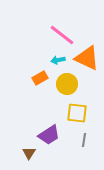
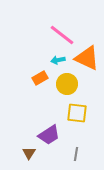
gray line: moved 8 px left, 14 px down
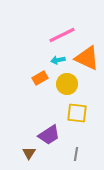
pink line: rotated 64 degrees counterclockwise
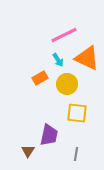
pink line: moved 2 px right
cyan arrow: rotated 112 degrees counterclockwise
purple trapezoid: rotated 45 degrees counterclockwise
brown triangle: moved 1 px left, 2 px up
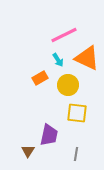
yellow circle: moved 1 px right, 1 px down
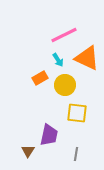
yellow circle: moved 3 px left
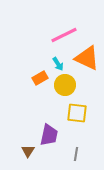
cyan arrow: moved 4 px down
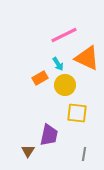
gray line: moved 8 px right
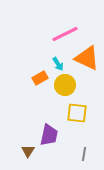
pink line: moved 1 px right, 1 px up
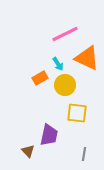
brown triangle: rotated 16 degrees counterclockwise
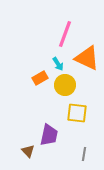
pink line: rotated 44 degrees counterclockwise
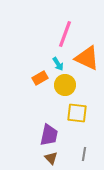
brown triangle: moved 23 px right, 7 px down
